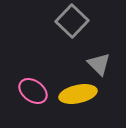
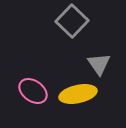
gray triangle: rotated 10 degrees clockwise
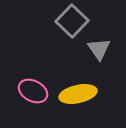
gray triangle: moved 15 px up
pink ellipse: rotated 8 degrees counterclockwise
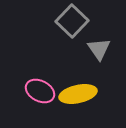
pink ellipse: moved 7 px right
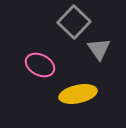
gray square: moved 2 px right, 1 px down
pink ellipse: moved 26 px up
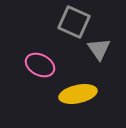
gray square: rotated 20 degrees counterclockwise
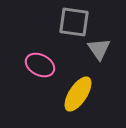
gray square: rotated 16 degrees counterclockwise
yellow ellipse: rotated 45 degrees counterclockwise
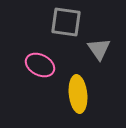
gray square: moved 8 px left
yellow ellipse: rotated 39 degrees counterclockwise
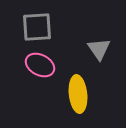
gray square: moved 29 px left, 5 px down; rotated 12 degrees counterclockwise
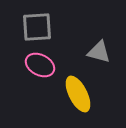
gray triangle: moved 3 px down; rotated 40 degrees counterclockwise
yellow ellipse: rotated 21 degrees counterclockwise
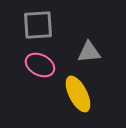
gray square: moved 1 px right, 2 px up
gray triangle: moved 10 px left; rotated 20 degrees counterclockwise
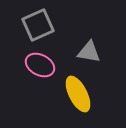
gray square: rotated 20 degrees counterclockwise
gray triangle: rotated 15 degrees clockwise
